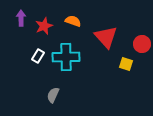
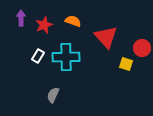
red star: moved 1 px up
red circle: moved 4 px down
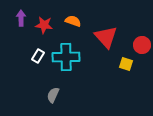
red star: rotated 30 degrees clockwise
red circle: moved 3 px up
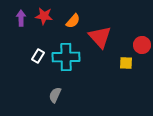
orange semicircle: rotated 112 degrees clockwise
red star: moved 9 px up
red triangle: moved 6 px left
yellow square: moved 1 px up; rotated 16 degrees counterclockwise
gray semicircle: moved 2 px right
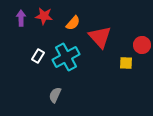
orange semicircle: moved 2 px down
cyan cross: rotated 28 degrees counterclockwise
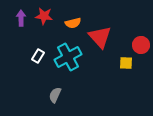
orange semicircle: rotated 35 degrees clockwise
red circle: moved 1 px left
cyan cross: moved 2 px right
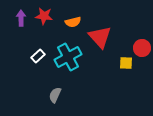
orange semicircle: moved 1 px up
red circle: moved 1 px right, 3 px down
white rectangle: rotated 16 degrees clockwise
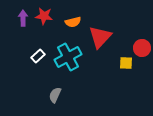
purple arrow: moved 2 px right
red triangle: rotated 25 degrees clockwise
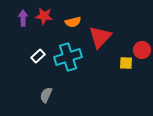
red circle: moved 2 px down
cyan cross: rotated 12 degrees clockwise
gray semicircle: moved 9 px left
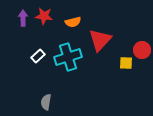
red triangle: moved 3 px down
gray semicircle: moved 7 px down; rotated 14 degrees counterclockwise
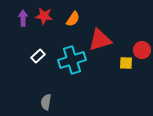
orange semicircle: moved 3 px up; rotated 42 degrees counterclockwise
red triangle: rotated 30 degrees clockwise
cyan cross: moved 4 px right, 3 px down
